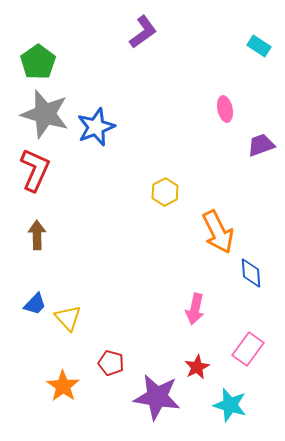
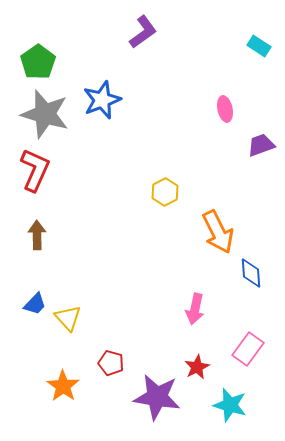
blue star: moved 6 px right, 27 px up
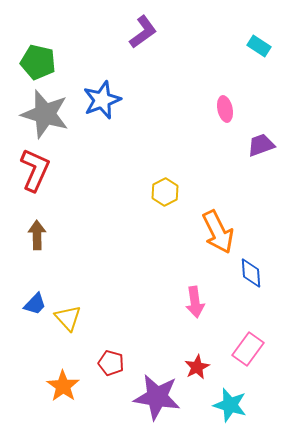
green pentagon: rotated 24 degrees counterclockwise
pink arrow: moved 7 px up; rotated 20 degrees counterclockwise
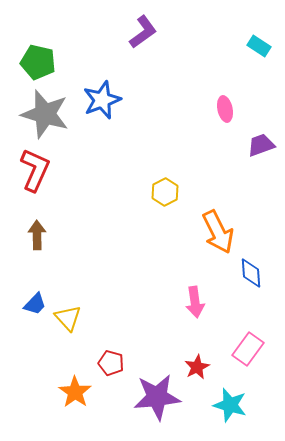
orange star: moved 12 px right, 6 px down
purple star: rotated 15 degrees counterclockwise
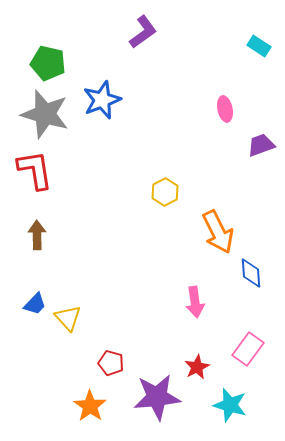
green pentagon: moved 10 px right, 1 px down
red L-shape: rotated 33 degrees counterclockwise
orange star: moved 15 px right, 14 px down
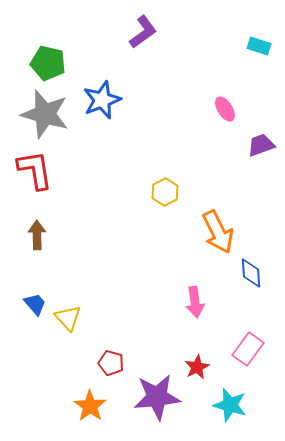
cyan rectangle: rotated 15 degrees counterclockwise
pink ellipse: rotated 20 degrees counterclockwise
blue trapezoid: rotated 85 degrees counterclockwise
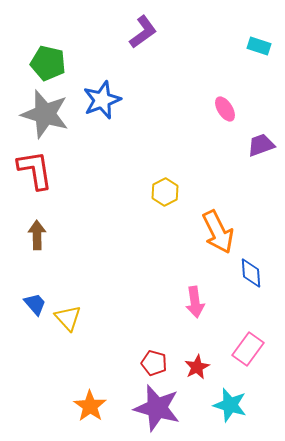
red pentagon: moved 43 px right
purple star: moved 11 px down; rotated 21 degrees clockwise
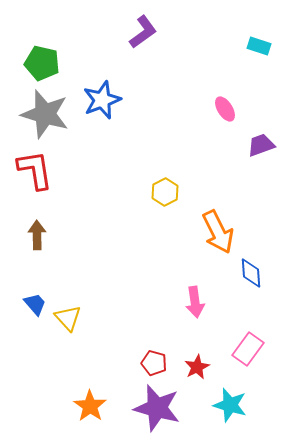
green pentagon: moved 6 px left
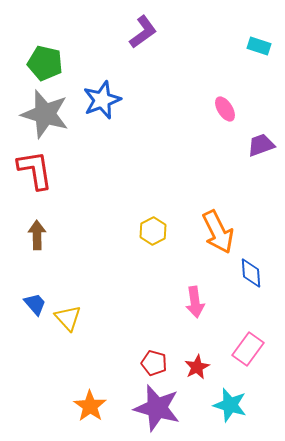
green pentagon: moved 3 px right
yellow hexagon: moved 12 px left, 39 px down
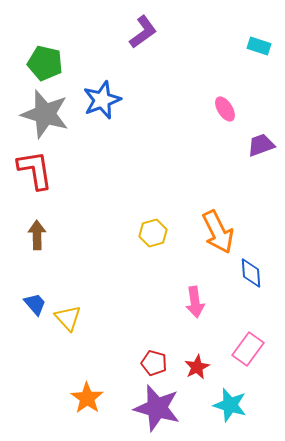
yellow hexagon: moved 2 px down; rotated 12 degrees clockwise
orange star: moved 3 px left, 8 px up
